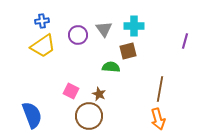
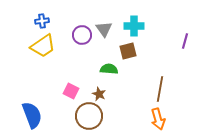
purple circle: moved 4 px right
green semicircle: moved 2 px left, 2 px down
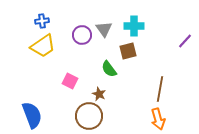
purple line: rotated 28 degrees clockwise
green semicircle: rotated 132 degrees counterclockwise
pink square: moved 1 px left, 10 px up
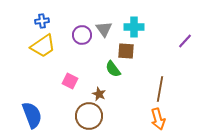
cyan cross: moved 1 px down
brown square: moved 2 px left; rotated 18 degrees clockwise
green semicircle: moved 4 px right
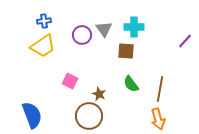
blue cross: moved 2 px right
green semicircle: moved 18 px right, 15 px down
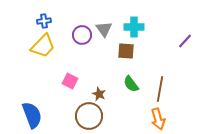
yellow trapezoid: rotated 12 degrees counterclockwise
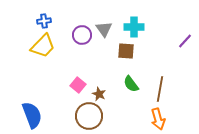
pink square: moved 8 px right, 4 px down; rotated 14 degrees clockwise
